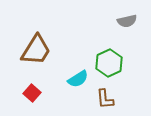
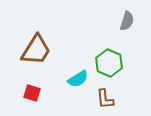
gray semicircle: rotated 60 degrees counterclockwise
green hexagon: rotated 12 degrees counterclockwise
red square: rotated 24 degrees counterclockwise
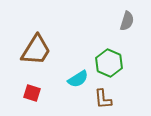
brown L-shape: moved 2 px left
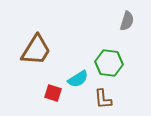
green hexagon: rotated 16 degrees counterclockwise
red square: moved 21 px right
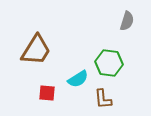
red square: moved 6 px left; rotated 12 degrees counterclockwise
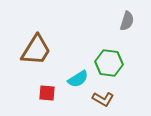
brown L-shape: rotated 55 degrees counterclockwise
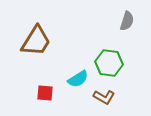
brown trapezoid: moved 9 px up
red square: moved 2 px left
brown L-shape: moved 1 px right, 2 px up
